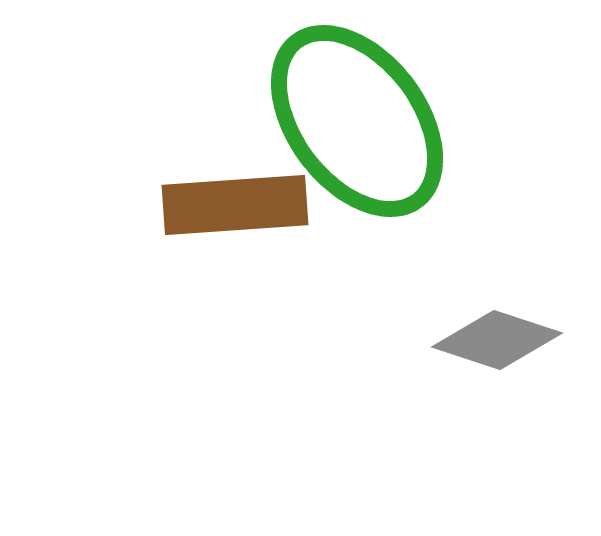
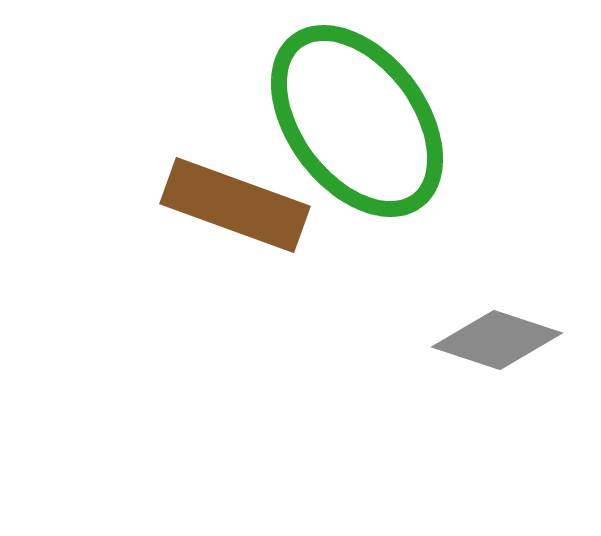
brown rectangle: rotated 24 degrees clockwise
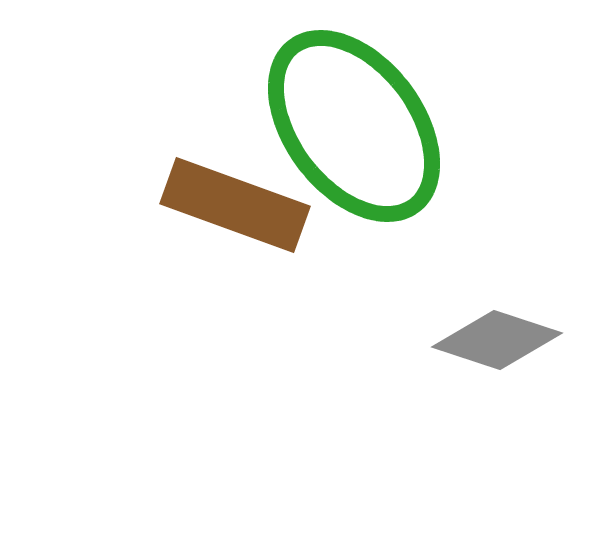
green ellipse: moved 3 px left, 5 px down
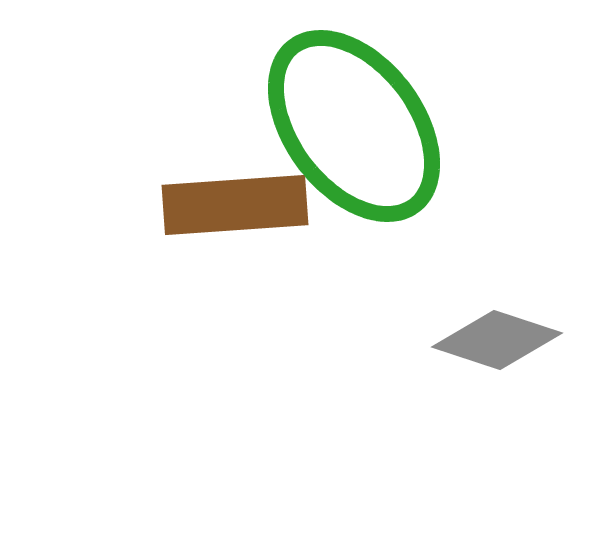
brown rectangle: rotated 24 degrees counterclockwise
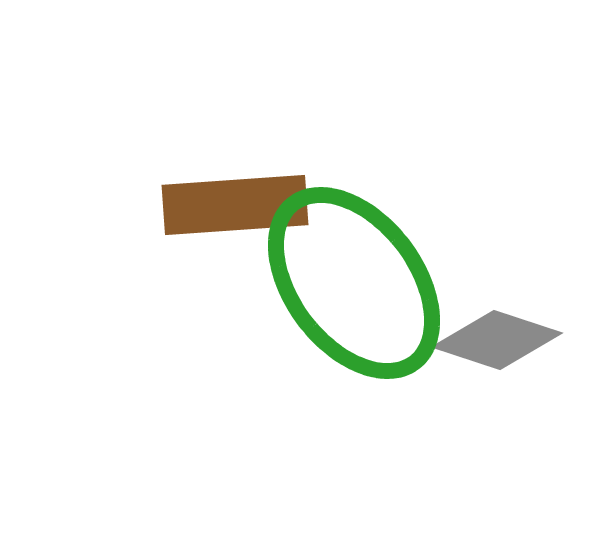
green ellipse: moved 157 px down
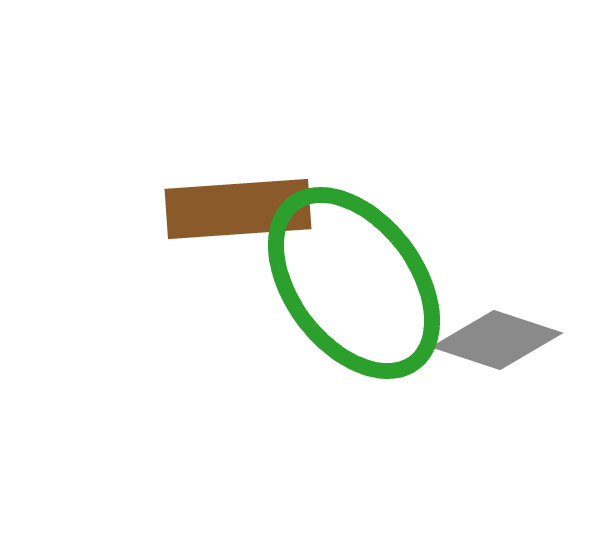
brown rectangle: moved 3 px right, 4 px down
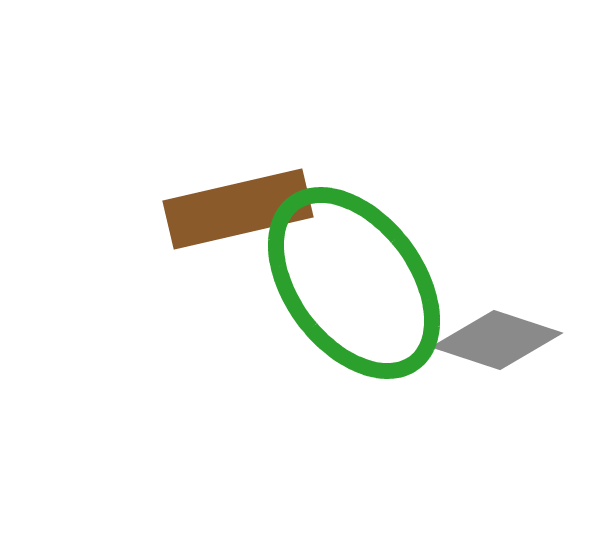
brown rectangle: rotated 9 degrees counterclockwise
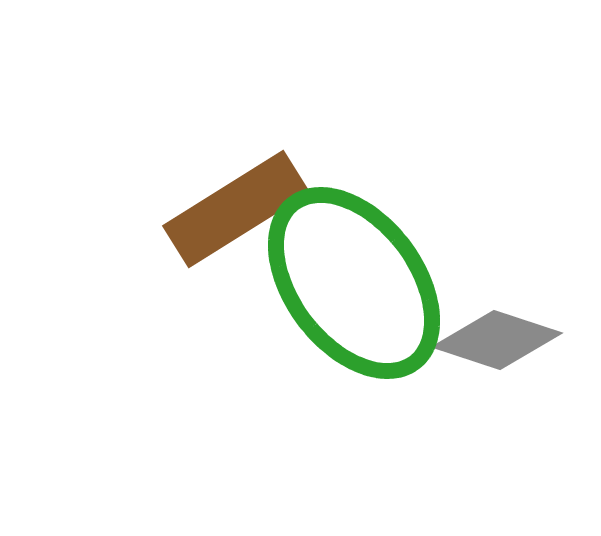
brown rectangle: moved 2 px left; rotated 19 degrees counterclockwise
